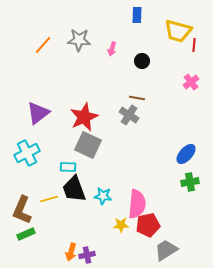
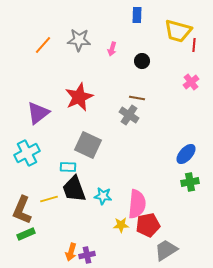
red star: moved 5 px left, 20 px up
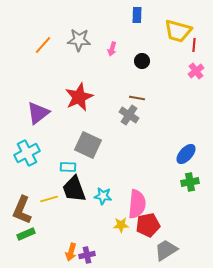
pink cross: moved 5 px right, 11 px up
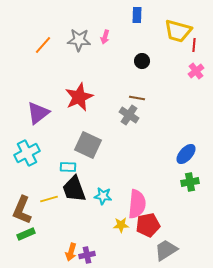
pink arrow: moved 7 px left, 12 px up
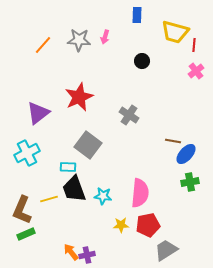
yellow trapezoid: moved 3 px left, 1 px down
brown line: moved 36 px right, 43 px down
gray square: rotated 12 degrees clockwise
pink semicircle: moved 3 px right, 11 px up
orange arrow: rotated 126 degrees clockwise
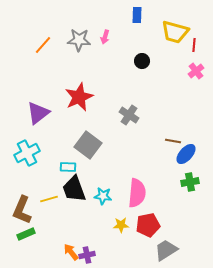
pink semicircle: moved 3 px left
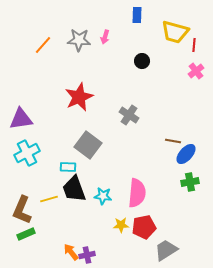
purple triangle: moved 17 px left, 6 px down; rotated 30 degrees clockwise
red pentagon: moved 4 px left, 2 px down
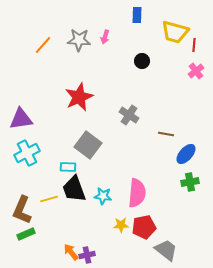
brown line: moved 7 px left, 7 px up
gray trapezoid: rotated 70 degrees clockwise
